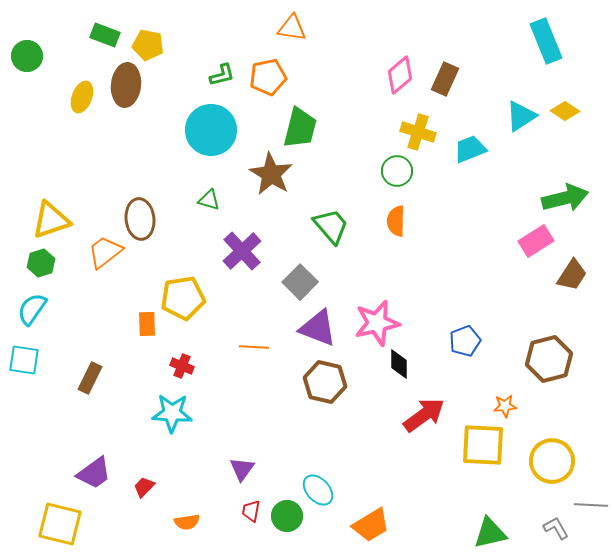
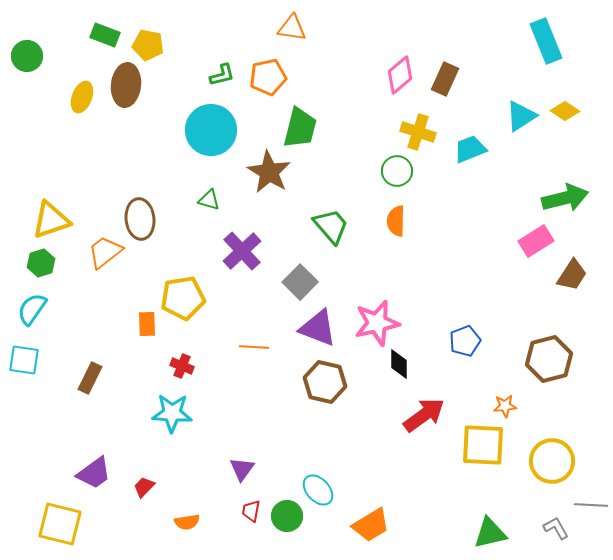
brown star at (271, 174): moved 2 px left, 2 px up
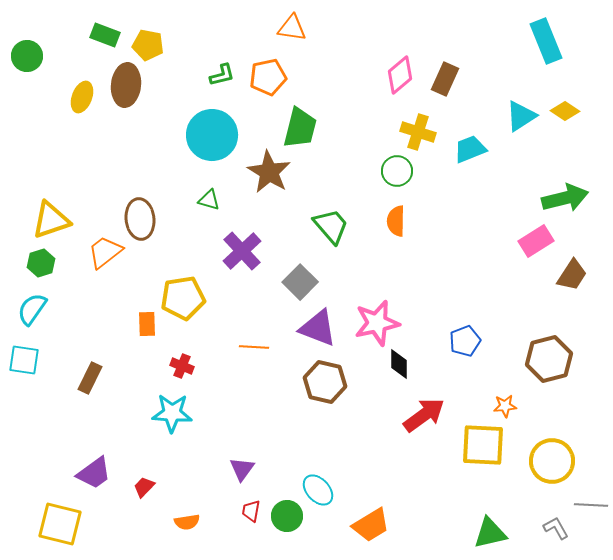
cyan circle at (211, 130): moved 1 px right, 5 px down
